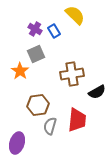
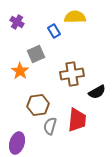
yellow semicircle: moved 2 px down; rotated 45 degrees counterclockwise
purple cross: moved 18 px left, 7 px up
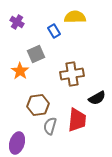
black semicircle: moved 6 px down
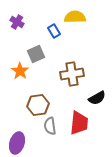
red trapezoid: moved 2 px right, 3 px down
gray semicircle: rotated 24 degrees counterclockwise
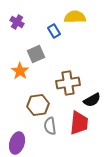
brown cross: moved 4 px left, 9 px down
black semicircle: moved 5 px left, 2 px down
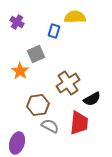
blue rectangle: rotated 48 degrees clockwise
brown cross: rotated 25 degrees counterclockwise
black semicircle: moved 1 px up
gray semicircle: rotated 126 degrees clockwise
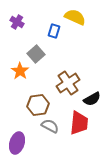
yellow semicircle: rotated 25 degrees clockwise
gray square: rotated 18 degrees counterclockwise
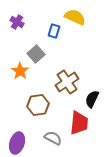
brown cross: moved 1 px left, 1 px up
black semicircle: rotated 144 degrees clockwise
gray semicircle: moved 3 px right, 12 px down
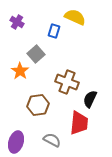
brown cross: rotated 35 degrees counterclockwise
black semicircle: moved 2 px left
gray semicircle: moved 1 px left, 2 px down
purple ellipse: moved 1 px left, 1 px up
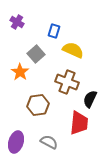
yellow semicircle: moved 2 px left, 33 px down
orange star: moved 1 px down
gray semicircle: moved 3 px left, 2 px down
